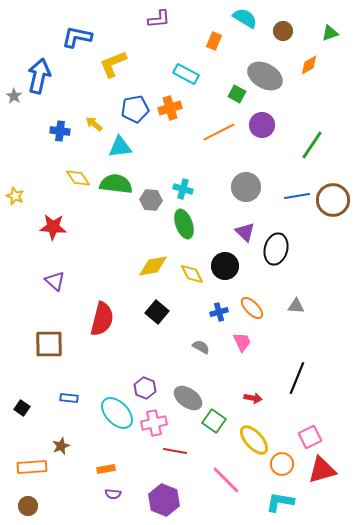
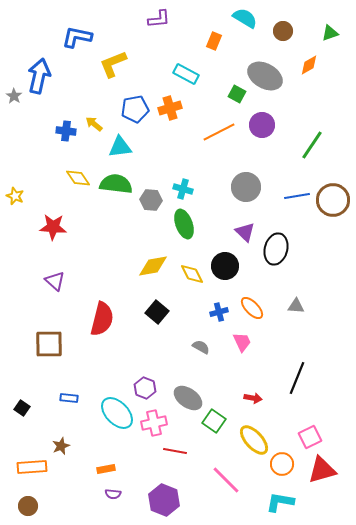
blue cross at (60, 131): moved 6 px right
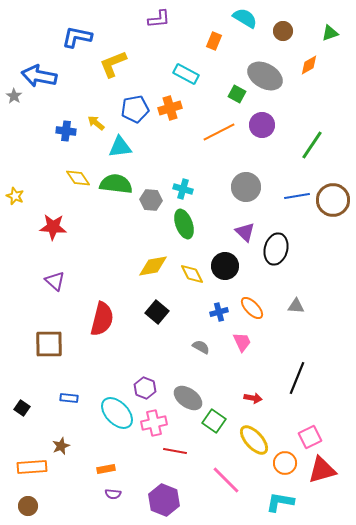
blue arrow at (39, 76): rotated 92 degrees counterclockwise
yellow arrow at (94, 124): moved 2 px right, 1 px up
orange circle at (282, 464): moved 3 px right, 1 px up
